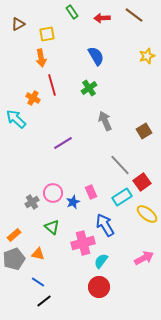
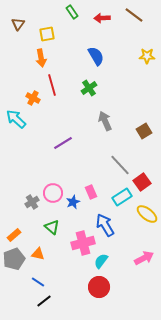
brown triangle: rotated 24 degrees counterclockwise
yellow star: rotated 21 degrees clockwise
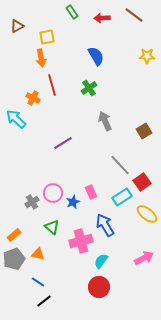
brown triangle: moved 1 px left, 2 px down; rotated 24 degrees clockwise
yellow square: moved 3 px down
pink cross: moved 2 px left, 2 px up
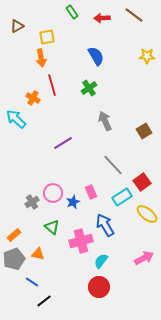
gray line: moved 7 px left
blue line: moved 6 px left
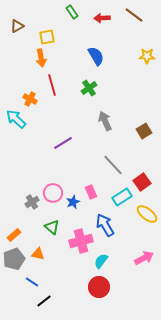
orange cross: moved 3 px left, 1 px down
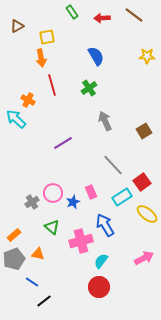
orange cross: moved 2 px left, 1 px down
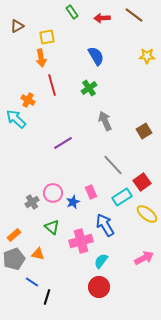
black line: moved 3 px right, 4 px up; rotated 35 degrees counterclockwise
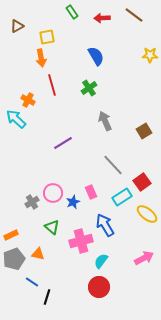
yellow star: moved 3 px right, 1 px up
orange rectangle: moved 3 px left; rotated 16 degrees clockwise
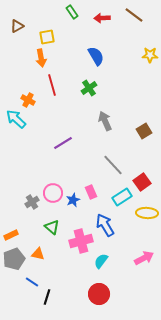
blue star: moved 2 px up
yellow ellipse: moved 1 px up; rotated 35 degrees counterclockwise
red circle: moved 7 px down
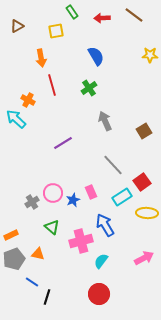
yellow square: moved 9 px right, 6 px up
